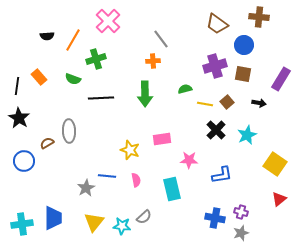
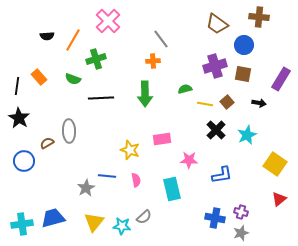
blue trapezoid at (53, 218): rotated 105 degrees counterclockwise
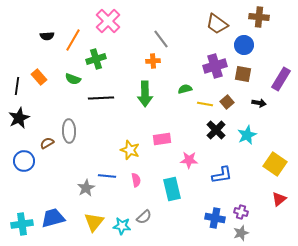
black star at (19, 118): rotated 15 degrees clockwise
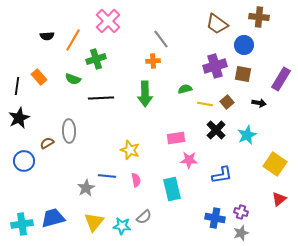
pink rectangle at (162, 139): moved 14 px right, 1 px up
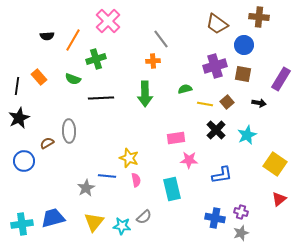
yellow star at (130, 150): moved 1 px left, 8 px down
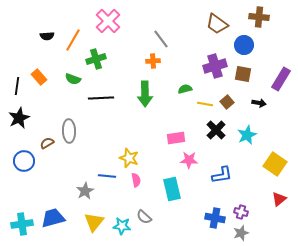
gray star at (86, 188): moved 1 px left, 3 px down
gray semicircle at (144, 217): rotated 84 degrees clockwise
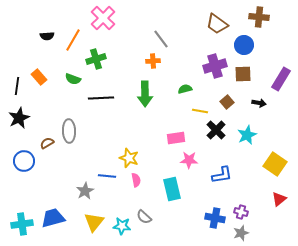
pink cross at (108, 21): moved 5 px left, 3 px up
brown square at (243, 74): rotated 12 degrees counterclockwise
yellow line at (205, 104): moved 5 px left, 7 px down
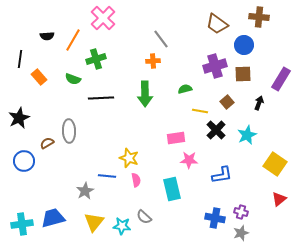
black line at (17, 86): moved 3 px right, 27 px up
black arrow at (259, 103): rotated 80 degrees counterclockwise
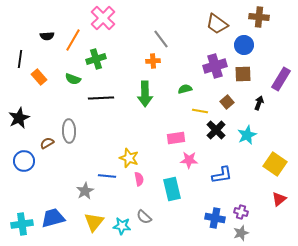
pink semicircle at (136, 180): moved 3 px right, 1 px up
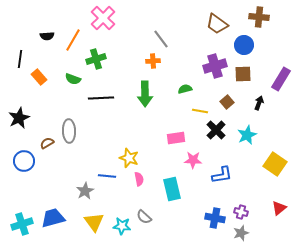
pink star at (189, 160): moved 4 px right
red triangle at (279, 199): moved 9 px down
yellow triangle at (94, 222): rotated 15 degrees counterclockwise
cyan cross at (22, 224): rotated 10 degrees counterclockwise
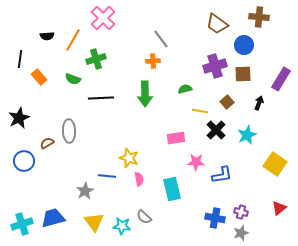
pink star at (193, 160): moved 3 px right, 2 px down
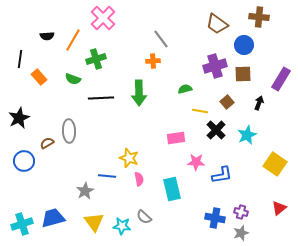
green arrow at (145, 94): moved 6 px left, 1 px up
